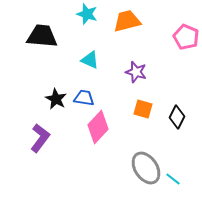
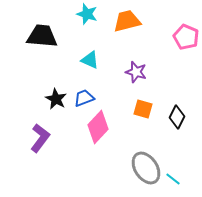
blue trapezoid: rotated 30 degrees counterclockwise
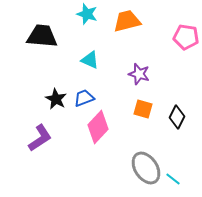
pink pentagon: rotated 15 degrees counterclockwise
purple star: moved 3 px right, 2 px down
purple L-shape: rotated 20 degrees clockwise
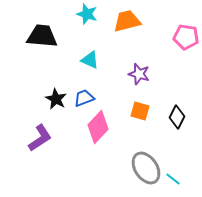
orange square: moved 3 px left, 2 px down
